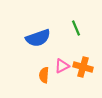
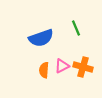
blue semicircle: moved 3 px right
orange semicircle: moved 5 px up
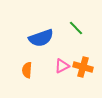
green line: rotated 21 degrees counterclockwise
orange semicircle: moved 17 px left
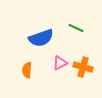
green line: rotated 21 degrees counterclockwise
pink triangle: moved 2 px left, 3 px up
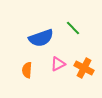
green line: moved 3 px left; rotated 21 degrees clockwise
pink triangle: moved 2 px left, 1 px down
orange cross: moved 1 px right, 1 px down; rotated 12 degrees clockwise
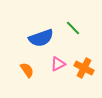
orange semicircle: rotated 140 degrees clockwise
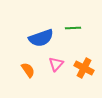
green line: rotated 49 degrees counterclockwise
pink triangle: moved 2 px left; rotated 21 degrees counterclockwise
orange semicircle: moved 1 px right
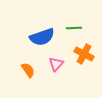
green line: moved 1 px right
blue semicircle: moved 1 px right, 1 px up
orange cross: moved 14 px up
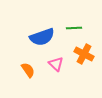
pink triangle: rotated 28 degrees counterclockwise
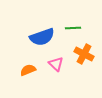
green line: moved 1 px left
orange semicircle: rotated 77 degrees counterclockwise
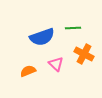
orange semicircle: moved 1 px down
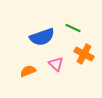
green line: rotated 28 degrees clockwise
